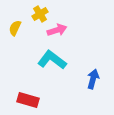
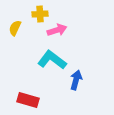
yellow cross: rotated 28 degrees clockwise
blue arrow: moved 17 px left, 1 px down
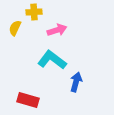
yellow cross: moved 6 px left, 2 px up
blue arrow: moved 2 px down
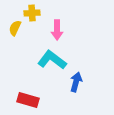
yellow cross: moved 2 px left, 1 px down
pink arrow: rotated 108 degrees clockwise
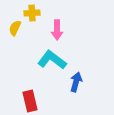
red rectangle: moved 2 px right, 1 px down; rotated 60 degrees clockwise
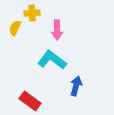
blue arrow: moved 4 px down
red rectangle: rotated 40 degrees counterclockwise
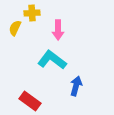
pink arrow: moved 1 px right
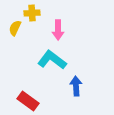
blue arrow: rotated 18 degrees counterclockwise
red rectangle: moved 2 px left
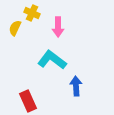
yellow cross: rotated 28 degrees clockwise
pink arrow: moved 3 px up
red rectangle: rotated 30 degrees clockwise
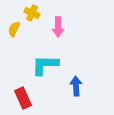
yellow semicircle: moved 1 px left, 1 px down
cyan L-shape: moved 7 px left, 5 px down; rotated 36 degrees counterclockwise
red rectangle: moved 5 px left, 3 px up
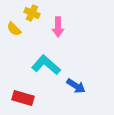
yellow semicircle: rotated 70 degrees counterclockwise
cyan L-shape: moved 1 px right; rotated 40 degrees clockwise
blue arrow: rotated 126 degrees clockwise
red rectangle: rotated 50 degrees counterclockwise
